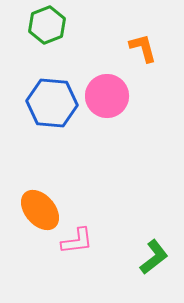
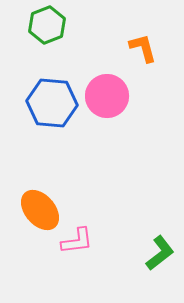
green L-shape: moved 6 px right, 4 px up
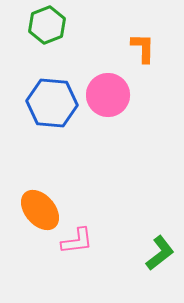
orange L-shape: rotated 16 degrees clockwise
pink circle: moved 1 px right, 1 px up
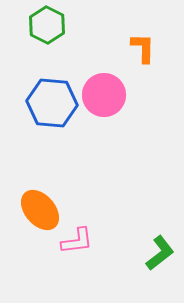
green hexagon: rotated 12 degrees counterclockwise
pink circle: moved 4 px left
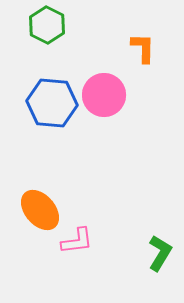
green L-shape: rotated 21 degrees counterclockwise
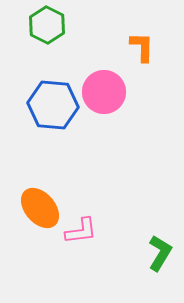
orange L-shape: moved 1 px left, 1 px up
pink circle: moved 3 px up
blue hexagon: moved 1 px right, 2 px down
orange ellipse: moved 2 px up
pink L-shape: moved 4 px right, 10 px up
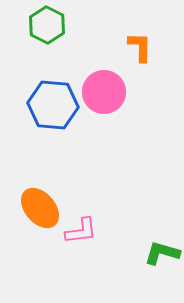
orange L-shape: moved 2 px left
green L-shape: moved 2 px right; rotated 105 degrees counterclockwise
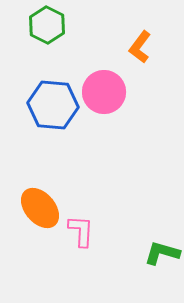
orange L-shape: rotated 144 degrees counterclockwise
pink L-shape: rotated 80 degrees counterclockwise
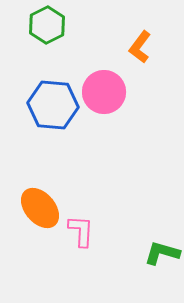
green hexagon: rotated 6 degrees clockwise
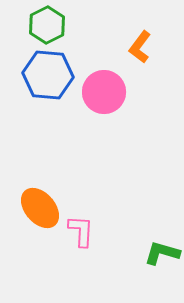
blue hexagon: moved 5 px left, 30 px up
